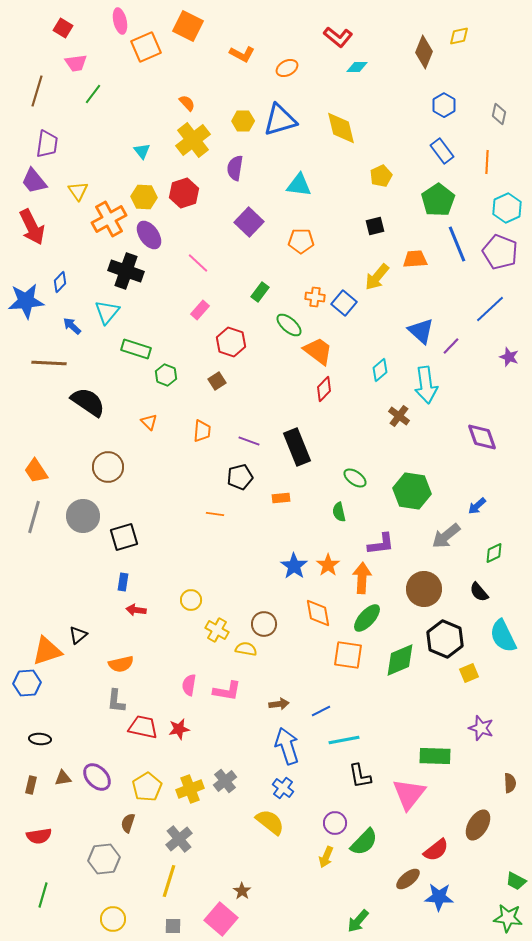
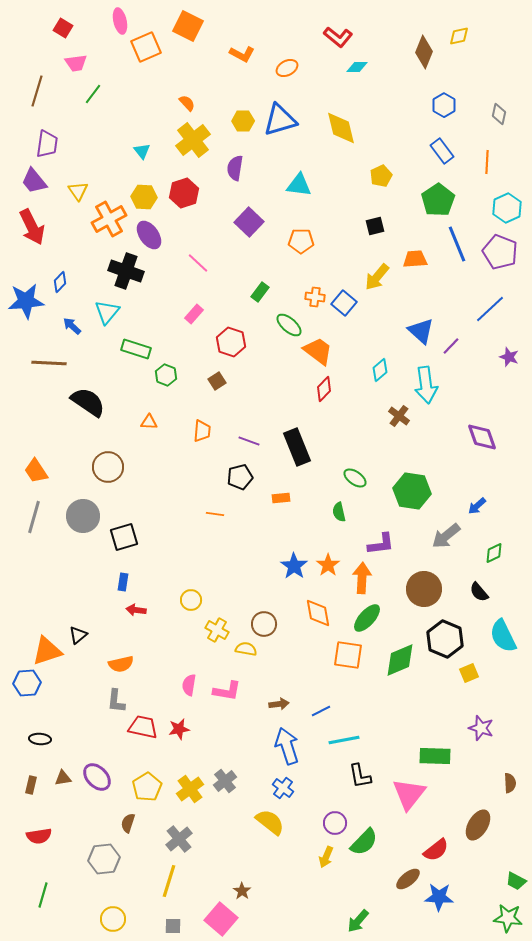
pink rectangle at (200, 310): moved 6 px left, 4 px down
orange triangle at (149, 422): rotated 42 degrees counterclockwise
yellow cross at (190, 789): rotated 16 degrees counterclockwise
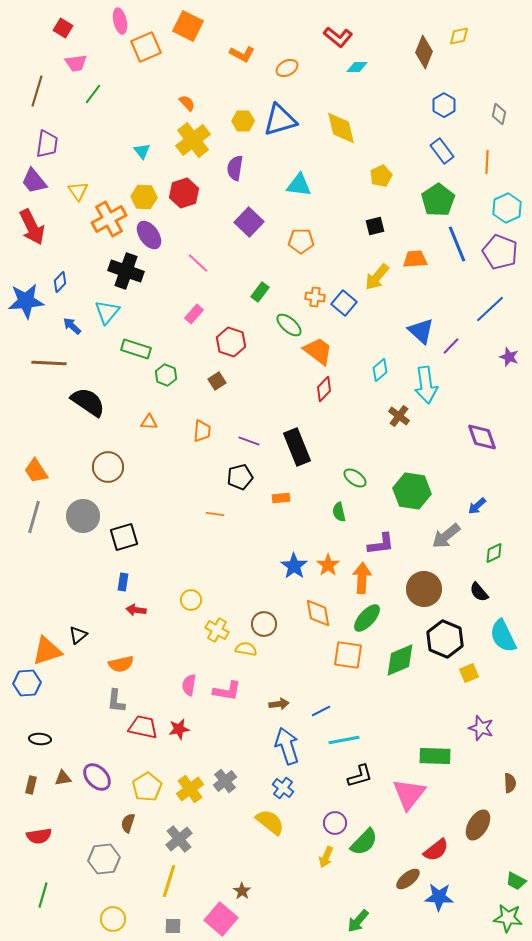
black L-shape at (360, 776): rotated 96 degrees counterclockwise
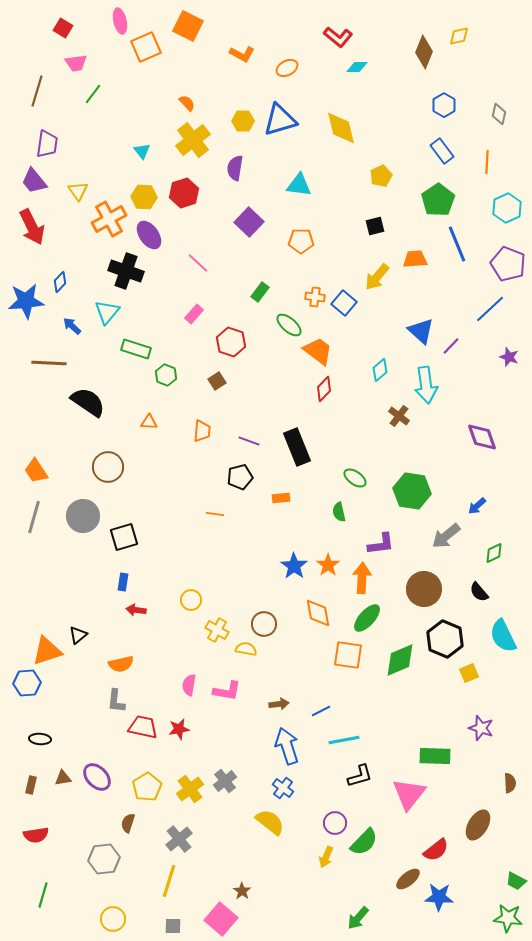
purple pentagon at (500, 252): moved 8 px right, 12 px down
red semicircle at (39, 836): moved 3 px left, 1 px up
green arrow at (358, 921): moved 3 px up
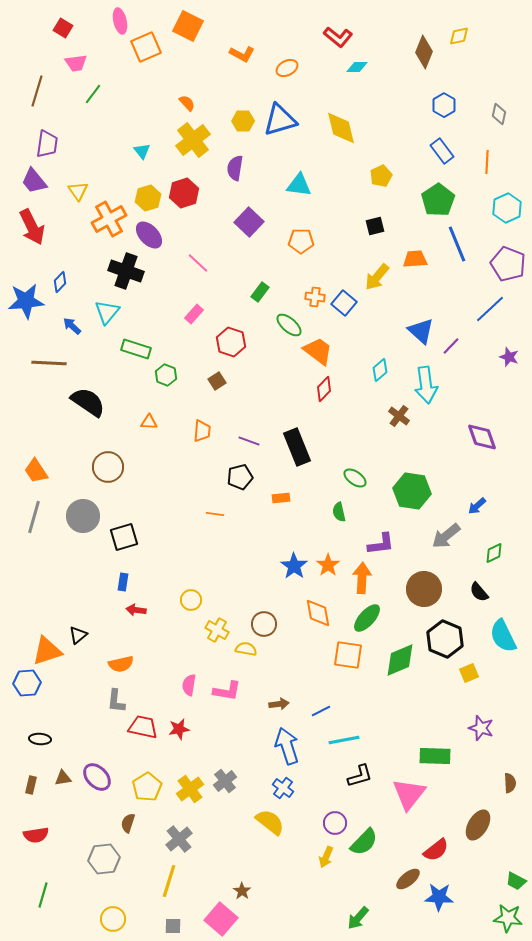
yellow hexagon at (144, 197): moved 4 px right, 1 px down; rotated 20 degrees counterclockwise
purple ellipse at (149, 235): rotated 8 degrees counterclockwise
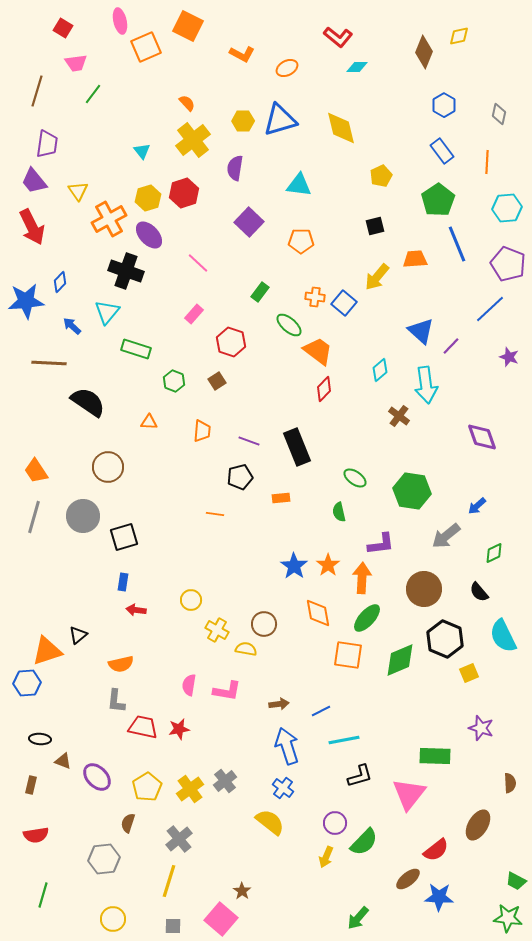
cyan hexagon at (507, 208): rotated 20 degrees clockwise
green hexagon at (166, 375): moved 8 px right, 6 px down
brown triangle at (63, 778): moved 17 px up; rotated 30 degrees clockwise
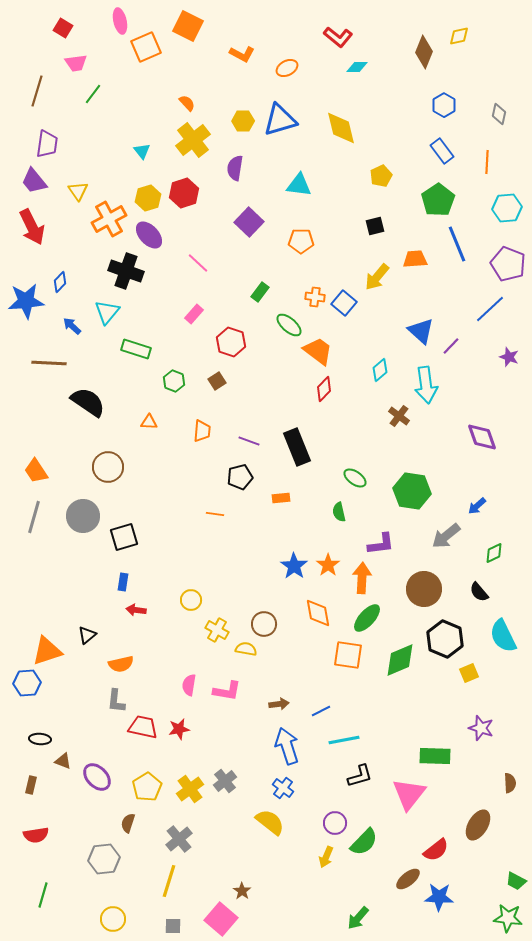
black triangle at (78, 635): moved 9 px right
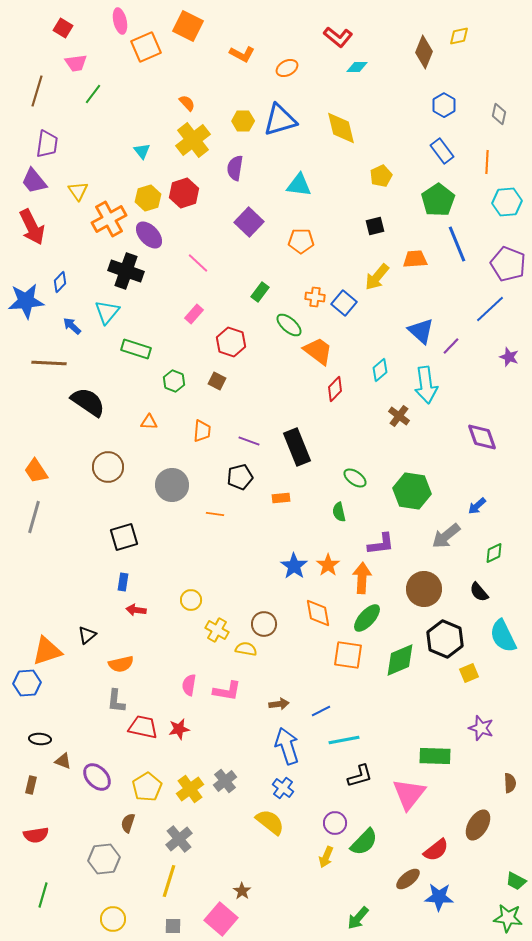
cyan hexagon at (507, 208): moved 6 px up
brown square at (217, 381): rotated 30 degrees counterclockwise
red diamond at (324, 389): moved 11 px right
gray circle at (83, 516): moved 89 px right, 31 px up
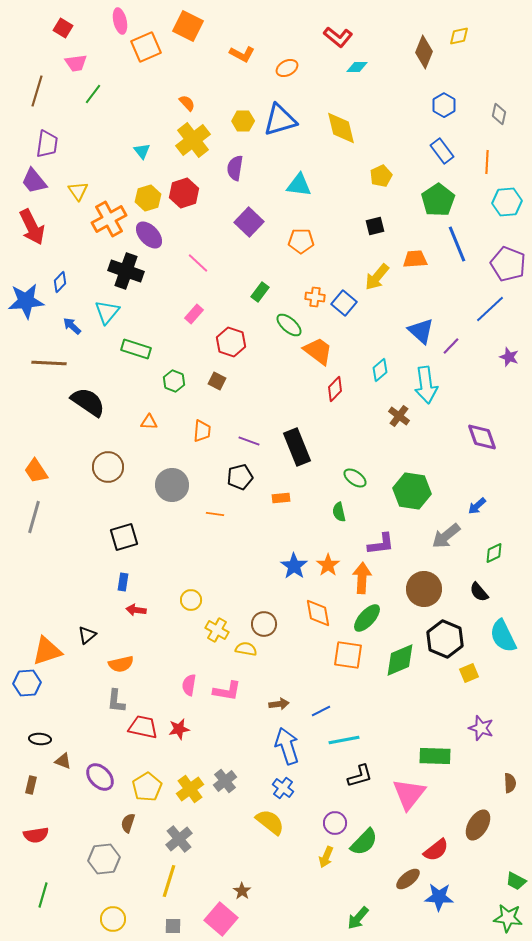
purple ellipse at (97, 777): moved 3 px right
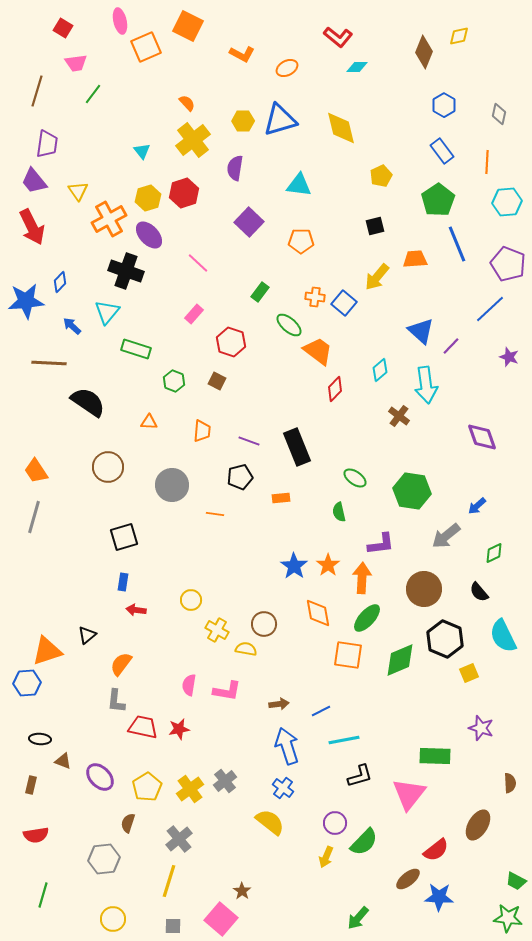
orange semicircle at (121, 664): rotated 140 degrees clockwise
